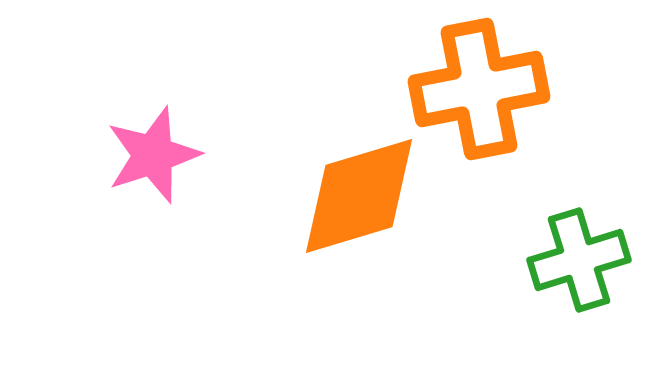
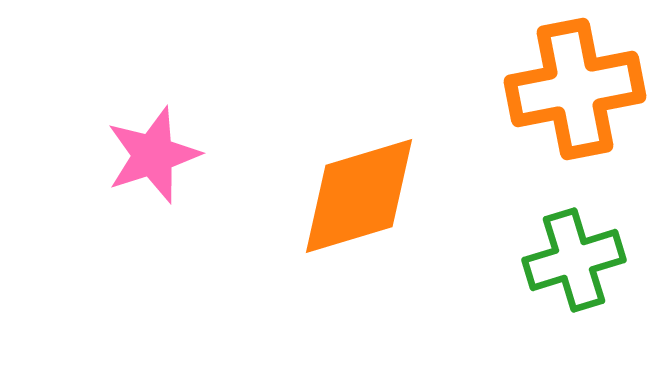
orange cross: moved 96 px right
green cross: moved 5 px left
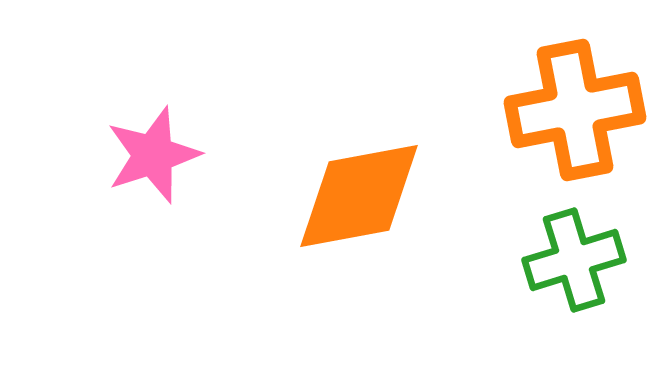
orange cross: moved 21 px down
orange diamond: rotated 6 degrees clockwise
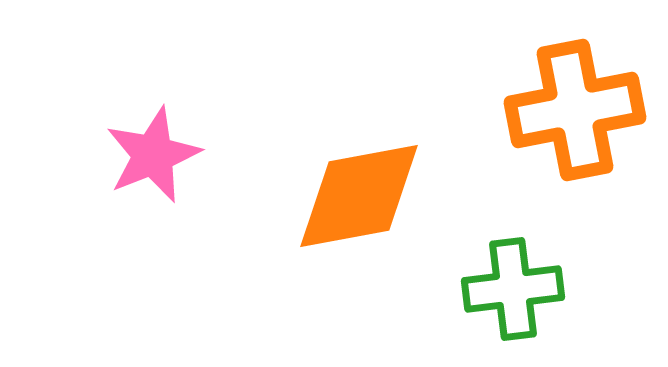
pink star: rotated 4 degrees counterclockwise
green cross: moved 61 px left, 29 px down; rotated 10 degrees clockwise
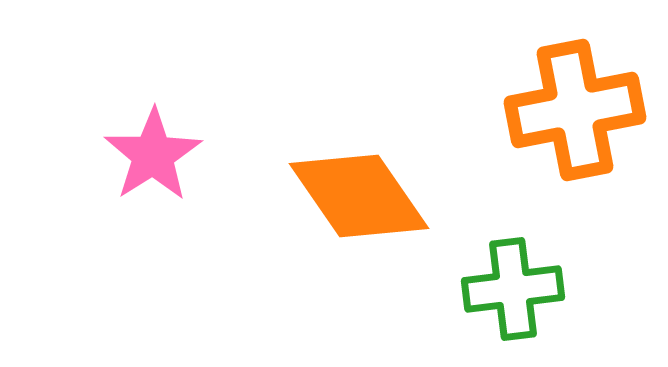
pink star: rotated 10 degrees counterclockwise
orange diamond: rotated 66 degrees clockwise
